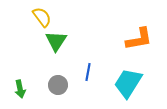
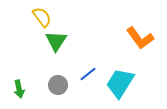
orange L-shape: moved 1 px right, 1 px up; rotated 64 degrees clockwise
blue line: moved 2 px down; rotated 42 degrees clockwise
cyan trapezoid: moved 8 px left
green arrow: moved 1 px left
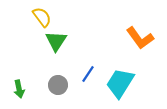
blue line: rotated 18 degrees counterclockwise
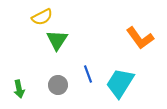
yellow semicircle: rotated 100 degrees clockwise
green triangle: moved 1 px right, 1 px up
blue line: rotated 54 degrees counterclockwise
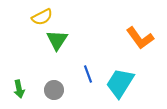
gray circle: moved 4 px left, 5 px down
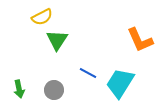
orange L-shape: moved 2 px down; rotated 12 degrees clockwise
blue line: moved 1 px up; rotated 42 degrees counterclockwise
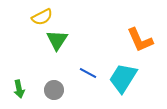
cyan trapezoid: moved 3 px right, 5 px up
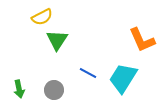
orange L-shape: moved 2 px right
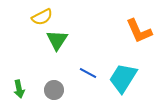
orange L-shape: moved 3 px left, 9 px up
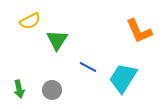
yellow semicircle: moved 12 px left, 4 px down
blue line: moved 6 px up
gray circle: moved 2 px left
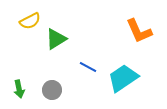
green triangle: moved 1 px left, 1 px up; rotated 25 degrees clockwise
cyan trapezoid: rotated 24 degrees clockwise
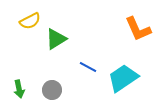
orange L-shape: moved 1 px left, 2 px up
